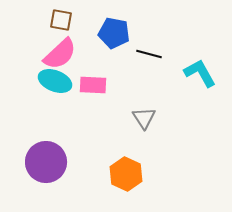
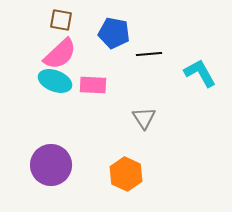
black line: rotated 20 degrees counterclockwise
purple circle: moved 5 px right, 3 px down
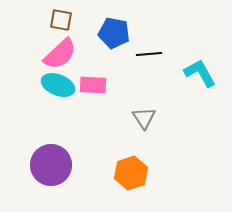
cyan ellipse: moved 3 px right, 4 px down
orange hexagon: moved 5 px right, 1 px up; rotated 16 degrees clockwise
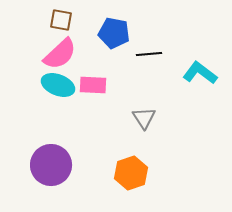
cyan L-shape: rotated 24 degrees counterclockwise
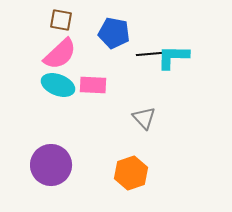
cyan L-shape: moved 27 px left, 16 px up; rotated 36 degrees counterclockwise
gray triangle: rotated 10 degrees counterclockwise
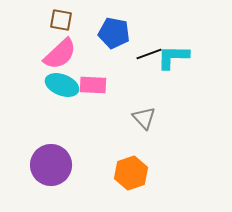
black line: rotated 15 degrees counterclockwise
cyan ellipse: moved 4 px right
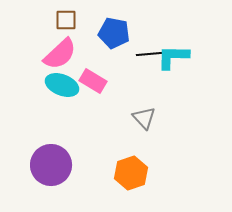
brown square: moved 5 px right; rotated 10 degrees counterclockwise
black line: rotated 15 degrees clockwise
pink rectangle: moved 4 px up; rotated 28 degrees clockwise
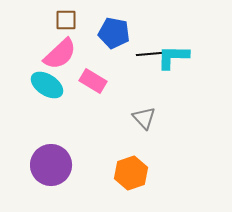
cyan ellipse: moved 15 px left; rotated 12 degrees clockwise
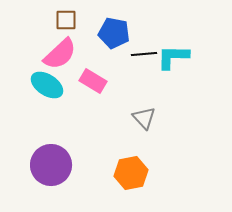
black line: moved 5 px left
orange hexagon: rotated 8 degrees clockwise
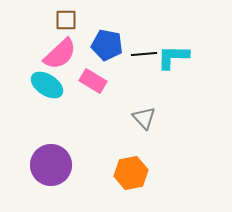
blue pentagon: moved 7 px left, 12 px down
